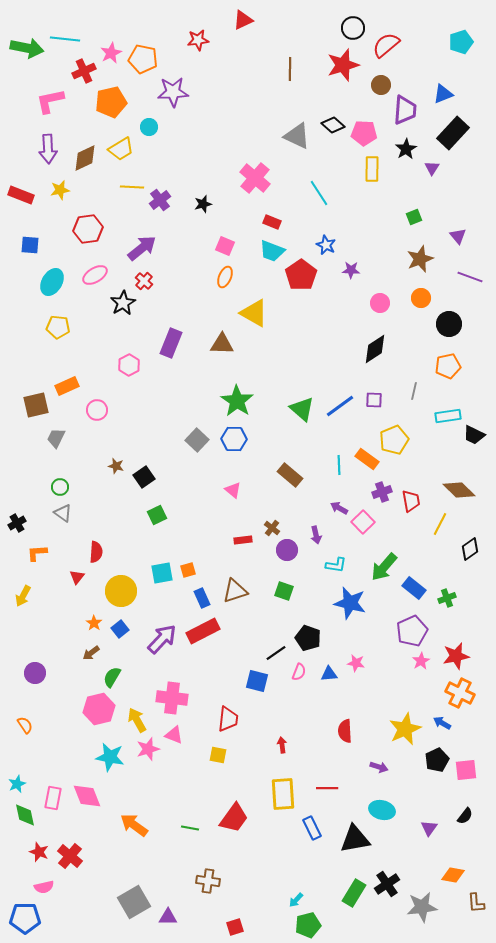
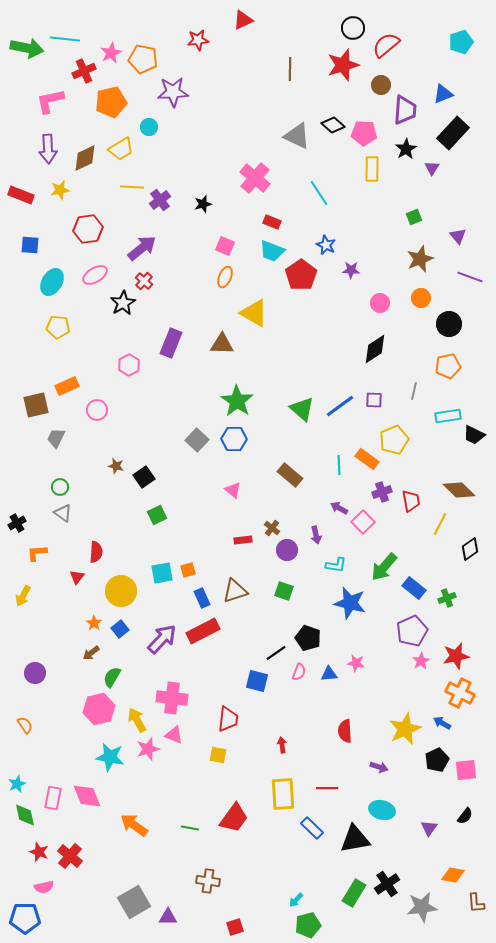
blue rectangle at (312, 828): rotated 20 degrees counterclockwise
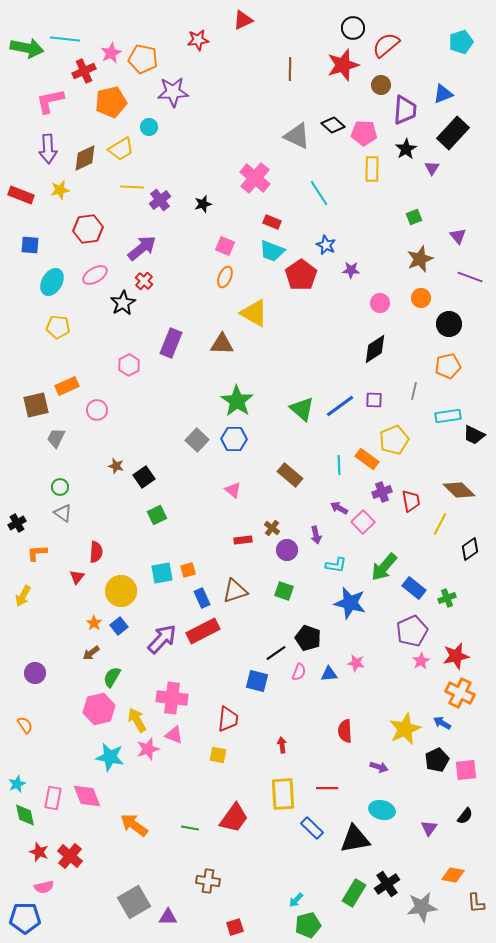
blue square at (120, 629): moved 1 px left, 3 px up
